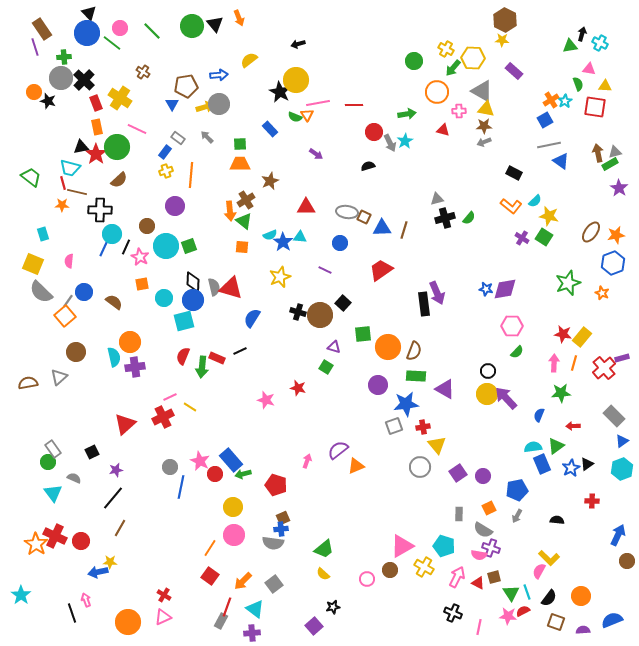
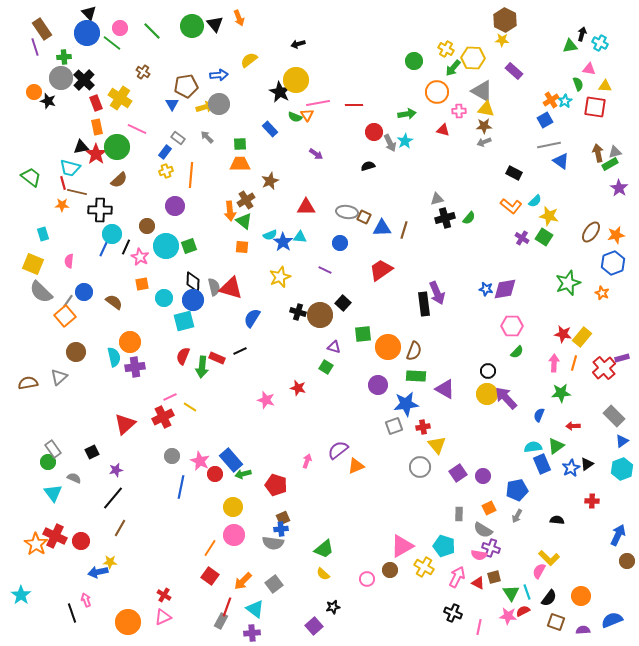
gray circle at (170, 467): moved 2 px right, 11 px up
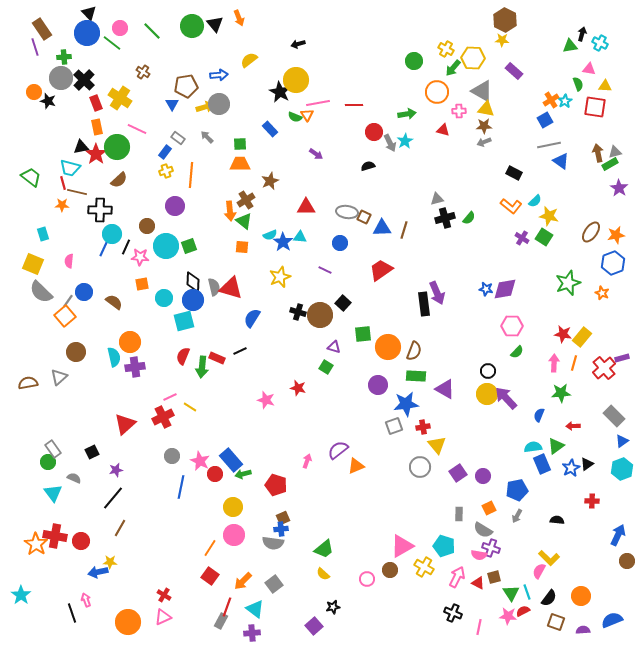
pink star at (140, 257): rotated 24 degrees counterclockwise
red cross at (55, 536): rotated 15 degrees counterclockwise
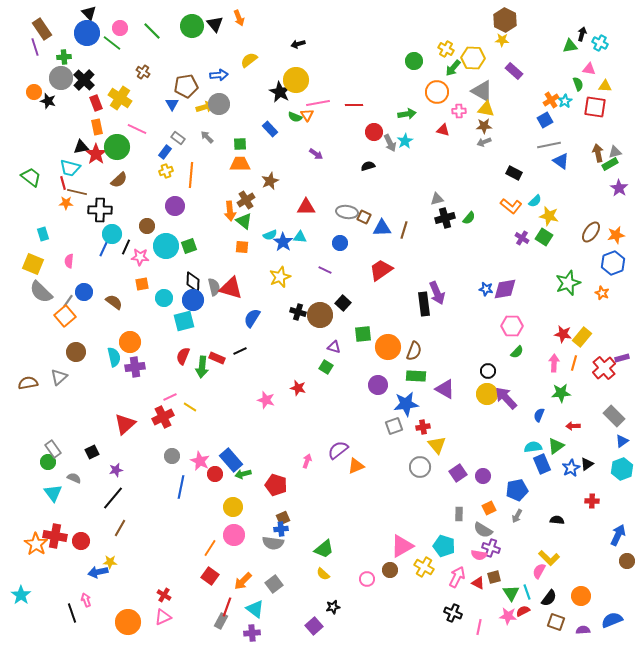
orange star at (62, 205): moved 4 px right, 2 px up
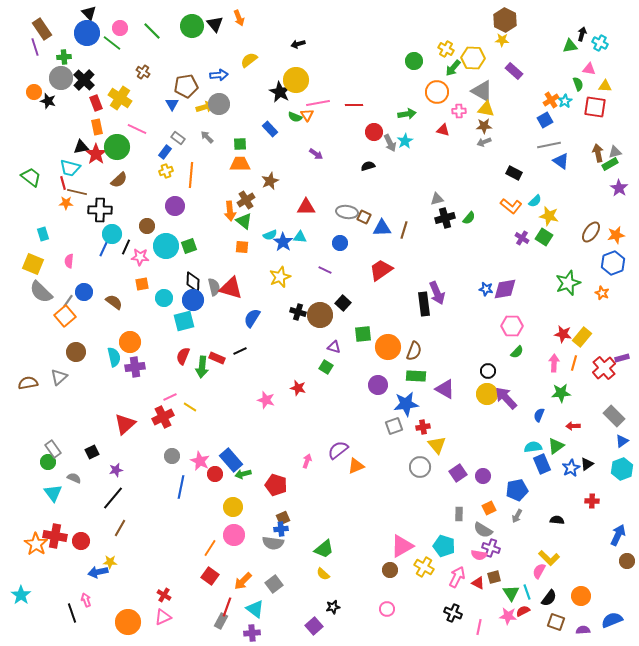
pink circle at (367, 579): moved 20 px right, 30 px down
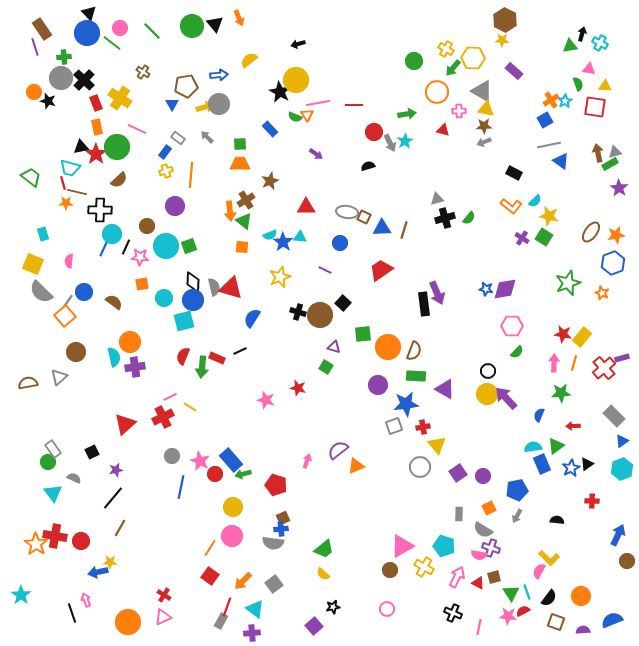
pink circle at (234, 535): moved 2 px left, 1 px down
